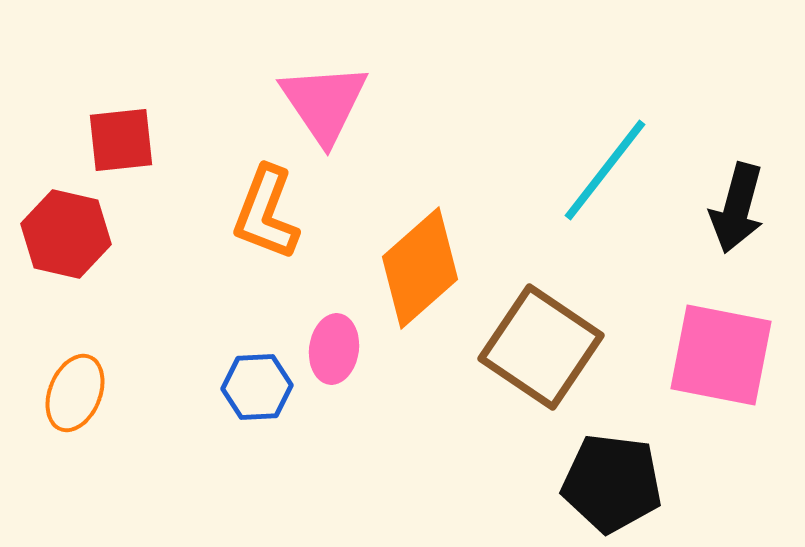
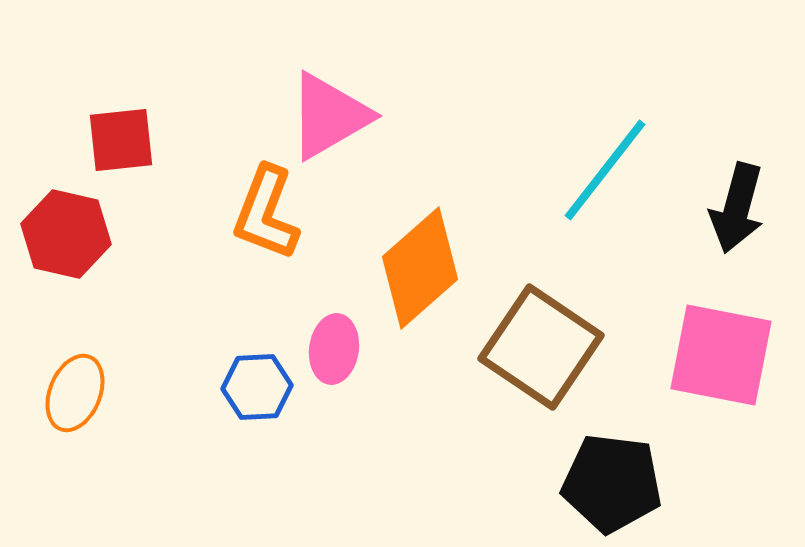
pink triangle: moved 5 px right, 13 px down; rotated 34 degrees clockwise
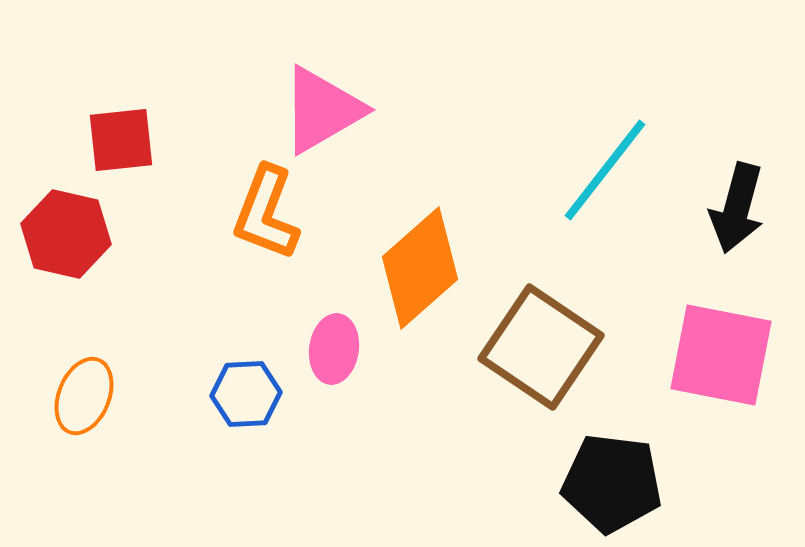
pink triangle: moved 7 px left, 6 px up
blue hexagon: moved 11 px left, 7 px down
orange ellipse: moved 9 px right, 3 px down
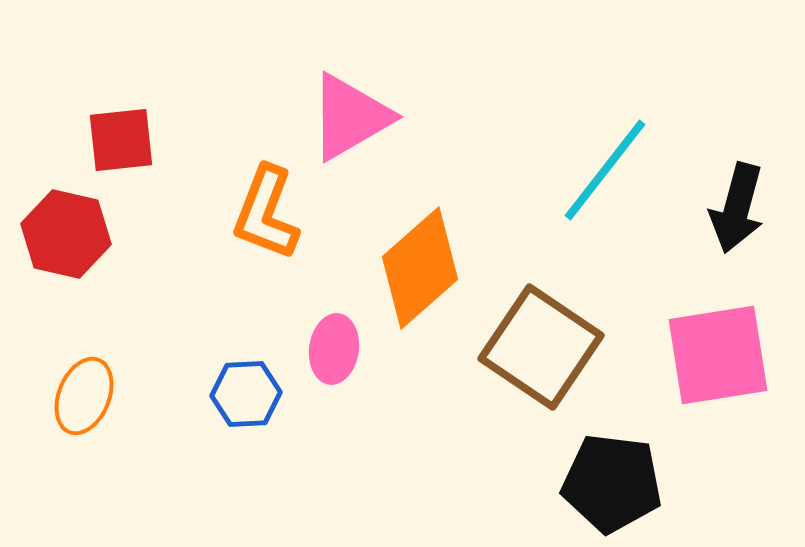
pink triangle: moved 28 px right, 7 px down
pink square: moved 3 px left; rotated 20 degrees counterclockwise
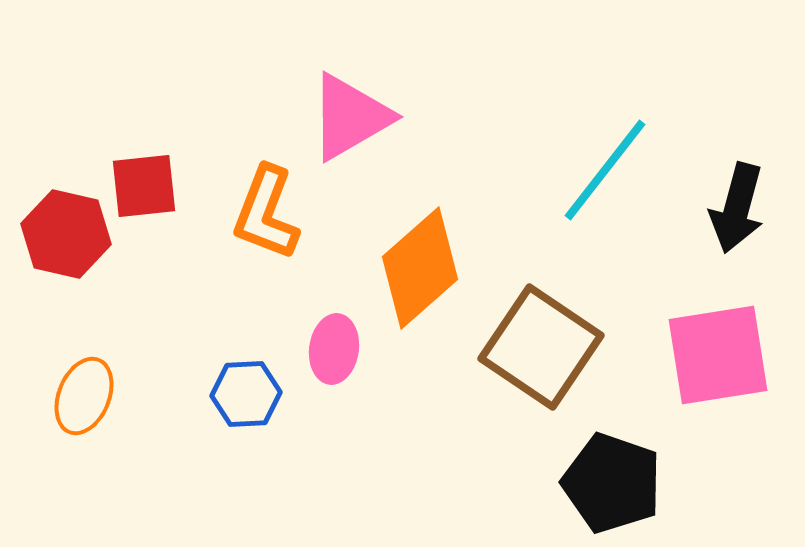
red square: moved 23 px right, 46 px down
black pentagon: rotated 12 degrees clockwise
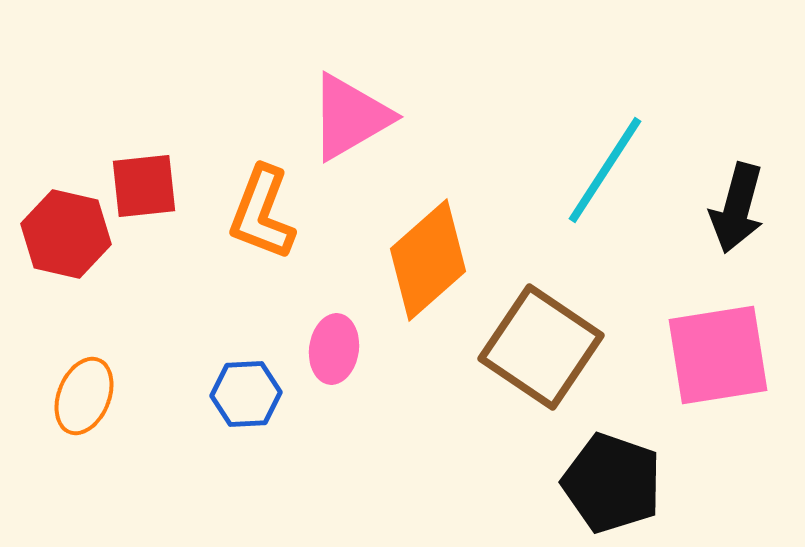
cyan line: rotated 5 degrees counterclockwise
orange L-shape: moved 4 px left
orange diamond: moved 8 px right, 8 px up
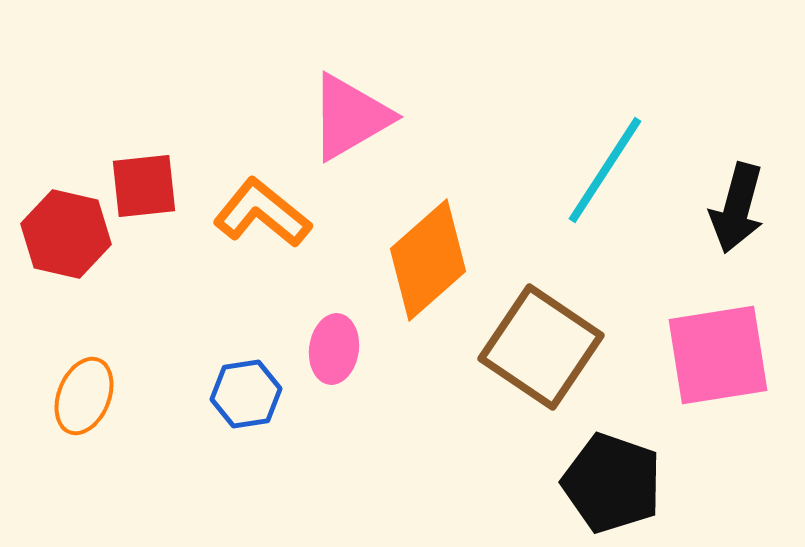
orange L-shape: rotated 108 degrees clockwise
blue hexagon: rotated 6 degrees counterclockwise
